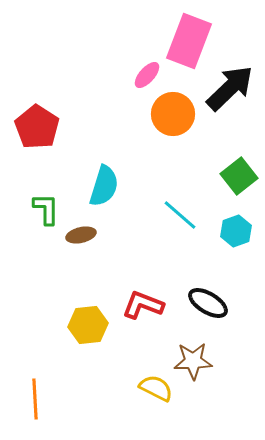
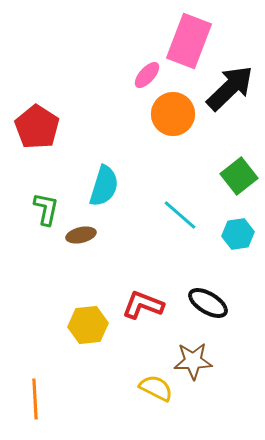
green L-shape: rotated 12 degrees clockwise
cyan hexagon: moved 2 px right, 3 px down; rotated 12 degrees clockwise
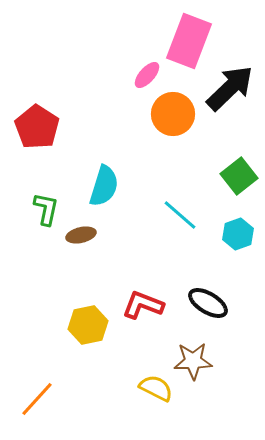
cyan hexagon: rotated 12 degrees counterclockwise
yellow hexagon: rotated 6 degrees counterclockwise
orange line: moved 2 px right; rotated 45 degrees clockwise
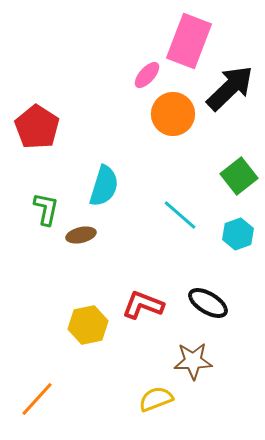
yellow semicircle: moved 11 px down; rotated 48 degrees counterclockwise
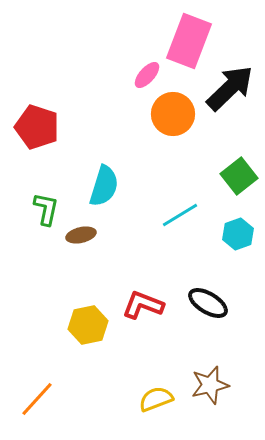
red pentagon: rotated 15 degrees counterclockwise
cyan line: rotated 72 degrees counterclockwise
brown star: moved 17 px right, 24 px down; rotated 12 degrees counterclockwise
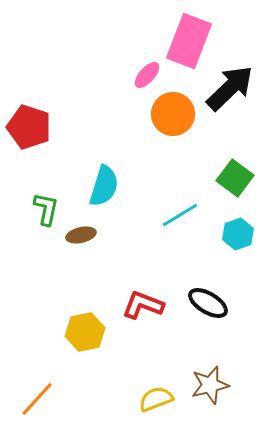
red pentagon: moved 8 px left
green square: moved 4 px left, 2 px down; rotated 15 degrees counterclockwise
yellow hexagon: moved 3 px left, 7 px down
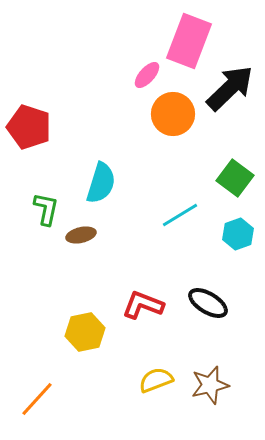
cyan semicircle: moved 3 px left, 3 px up
yellow semicircle: moved 19 px up
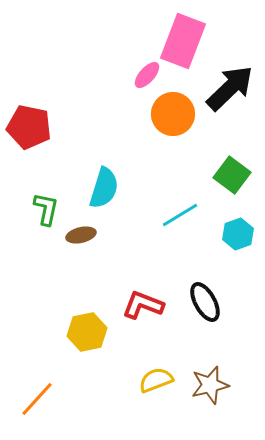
pink rectangle: moved 6 px left
red pentagon: rotated 6 degrees counterclockwise
green square: moved 3 px left, 3 px up
cyan semicircle: moved 3 px right, 5 px down
black ellipse: moved 3 px left, 1 px up; rotated 30 degrees clockwise
yellow hexagon: moved 2 px right
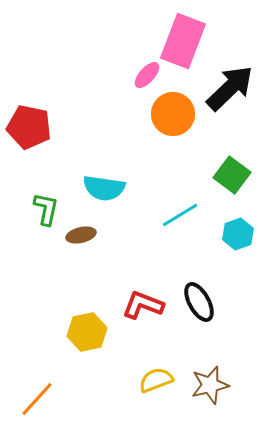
cyan semicircle: rotated 81 degrees clockwise
black ellipse: moved 6 px left
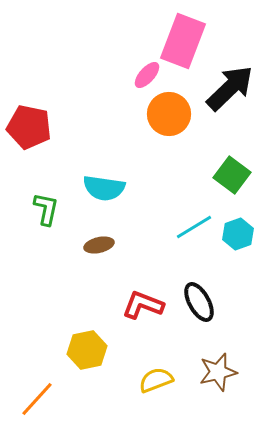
orange circle: moved 4 px left
cyan line: moved 14 px right, 12 px down
brown ellipse: moved 18 px right, 10 px down
yellow hexagon: moved 18 px down
brown star: moved 8 px right, 13 px up
